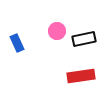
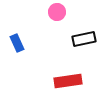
pink circle: moved 19 px up
red rectangle: moved 13 px left, 5 px down
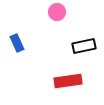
black rectangle: moved 7 px down
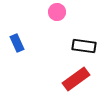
black rectangle: rotated 20 degrees clockwise
red rectangle: moved 8 px right, 2 px up; rotated 28 degrees counterclockwise
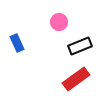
pink circle: moved 2 px right, 10 px down
black rectangle: moved 4 px left; rotated 30 degrees counterclockwise
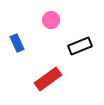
pink circle: moved 8 px left, 2 px up
red rectangle: moved 28 px left
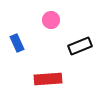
red rectangle: rotated 32 degrees clockwise
